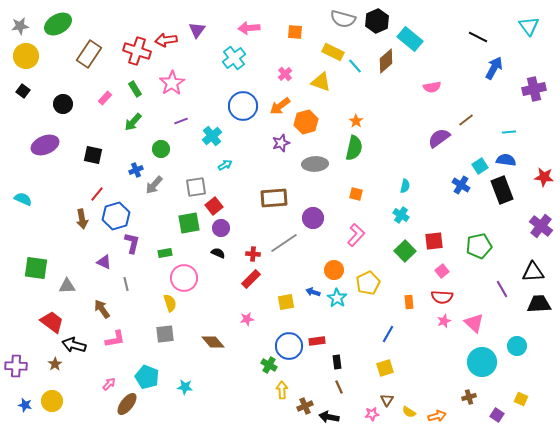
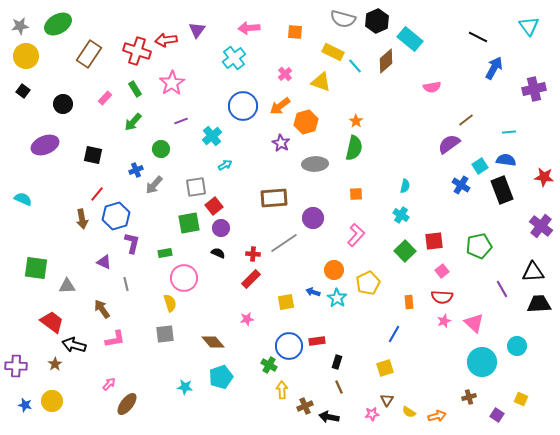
purple semicircle at (439, 138): moved 10 px right, 6 px down
purple star at (281, 143): rotated 24 degrees counterclockwise
orange square at (356, 194): rotated 16 degrees counterclockwise
blue line at (388, 334): moved 6 px right
black rectangle at (337, 362): rotated 24 degrees clockwise
cyan pentagon at (147, 377): moved 74 px right; rotated 30 degrees clockwise
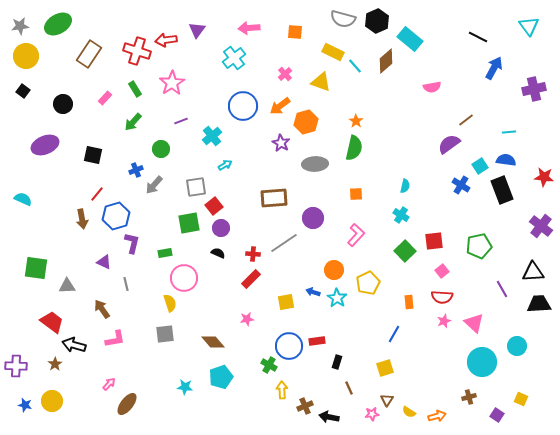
brown line at (339, 387): moved 10 px right, 1 px down
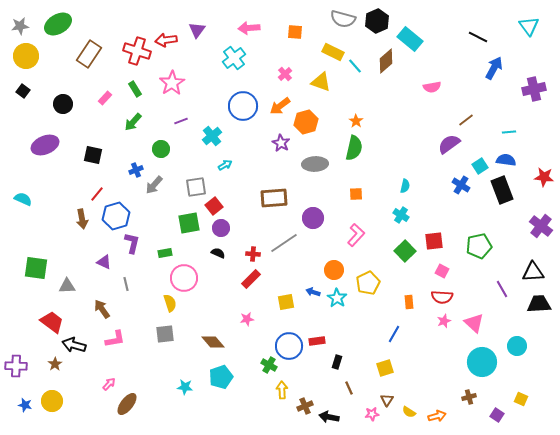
pink square at (442, 271): rotated 24 degrees counterclockwise
